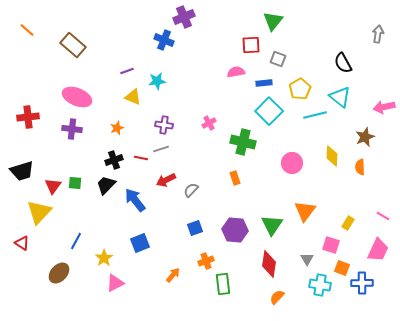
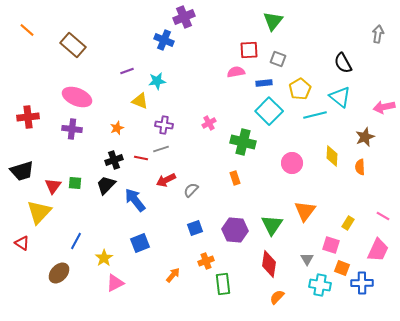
red square at (251, 45): moved 2 px left, 5 px down
yellow triangle at (133, 97): moved 7 px right, 4 px down
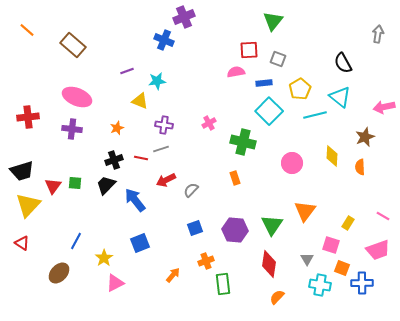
yellow triangle at (39, 212): moved 11 px left, 7 px up
pink trapezoid at (378, 250): rotated 45 degrees clockwise
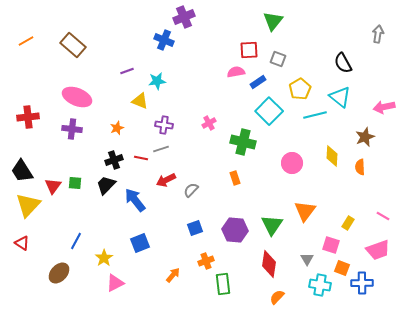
orange line at (27, 30): moved 1 px left, 11 px down; rotated 70 degrees counterclockwise
blue rectangle at (264, 83): moved 6 px left, 1 px up; rotated 28 degrees counterclockwise
black trapezoid at (22, 171): rotated 75 degrees clockwise
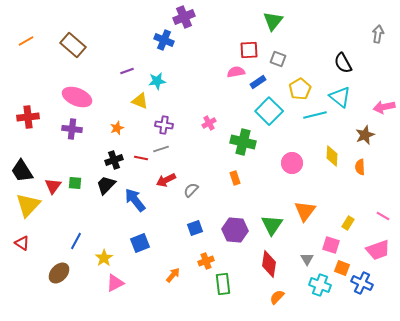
brown star at (365, 137): moved 2 px up
blue cross at (362, 283): rotated 25 degrees clockwise
cyan cross at (320, 285): rotated 10 degrees clockwise
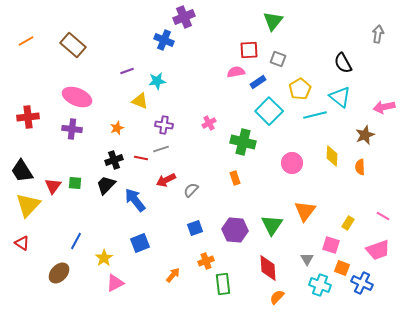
red diamond at (269, 264): moved 1 px left, 4 px down; rotated 12 degrees counterclockwise
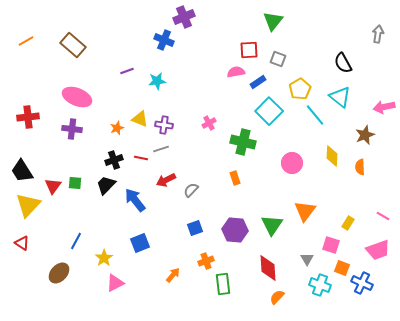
yellow triangle at (140, 101): moved 18 px down
cyan line at (315, 115): rotated 65 degrees clockwise
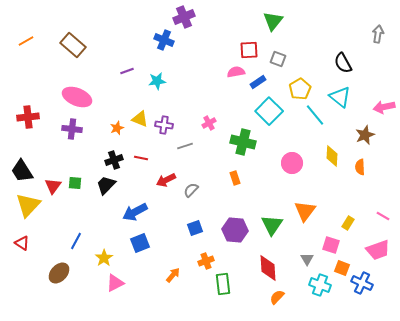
gray line at (161, 149): moved 24 px right, 3 px up
blue arrow at (135, 200): moved 12 px down; rotated 80 degrees counterclockwise
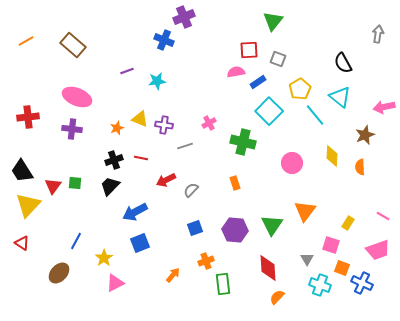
orange rectangle at (235, 178): moved 5 px down
black trapezoid at (106, 185): moved 4 px right, 1 px down
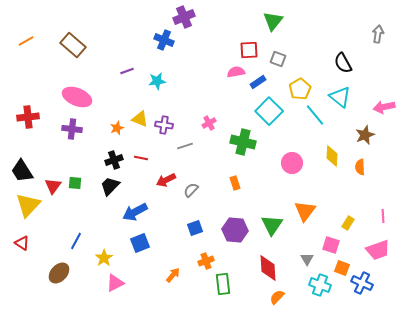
pink line at (383, 216): rotated 56 degrees clockwise
